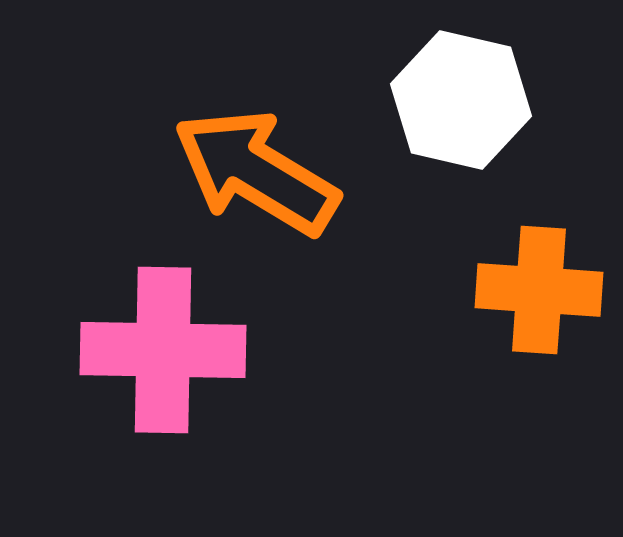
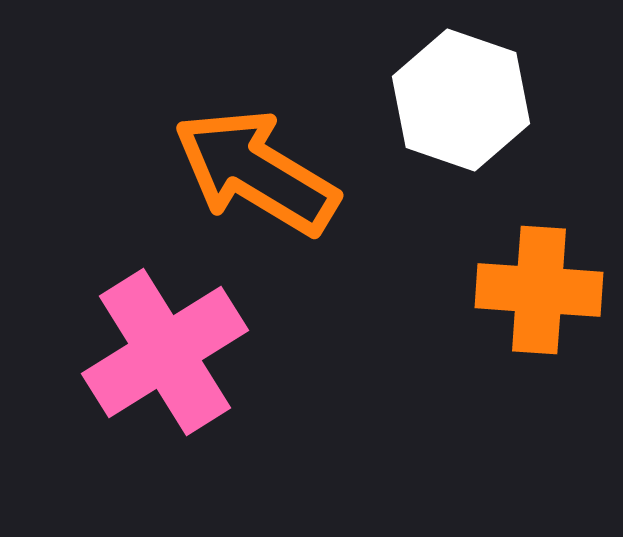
white hexagon: rotated 6 degrees clockwise
pink cross: moved 2 px right, 2 px down; rotated 33 degrees counterclockwise
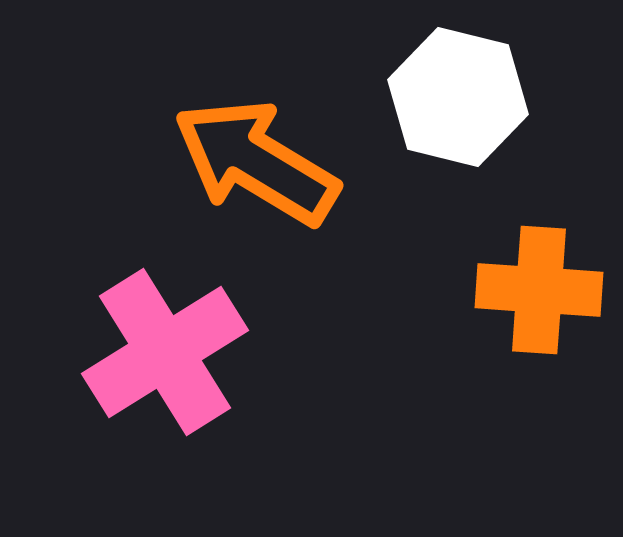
white hexagon: moved 3 px left, 3 px up; rotated 5 degrees counterclockwise
orange arrow: moved 10 px up
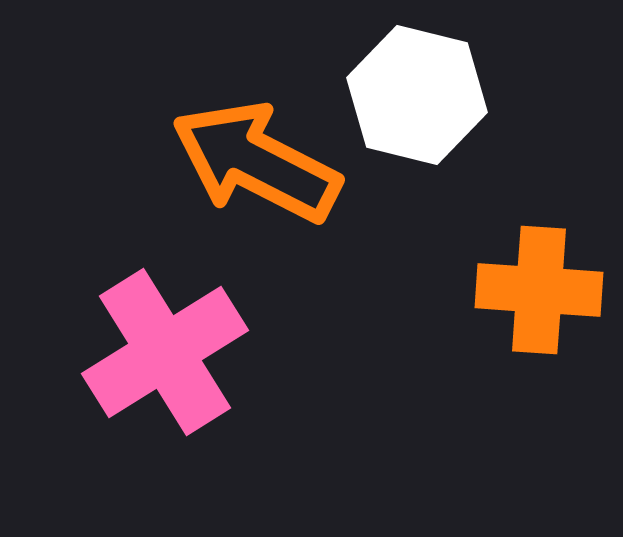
white hexagon: moved 41 px left, 2 px up
orange arrow: rotated 4 degrees counterclockwise
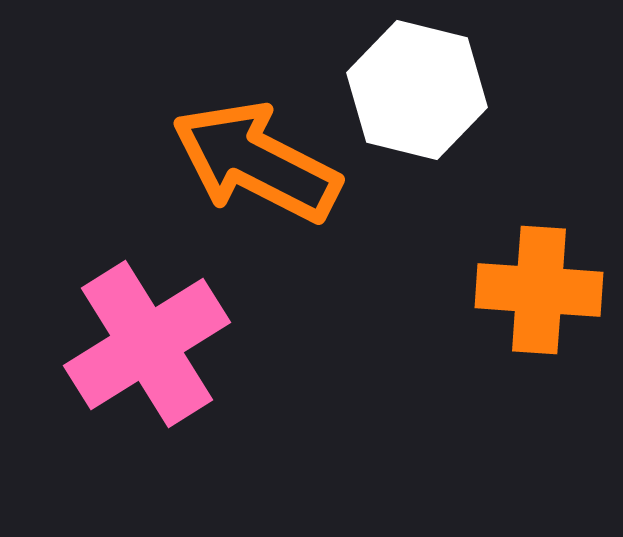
white hexagon: moved 5 px up
pink cross: moved 18 px left, 8 px up
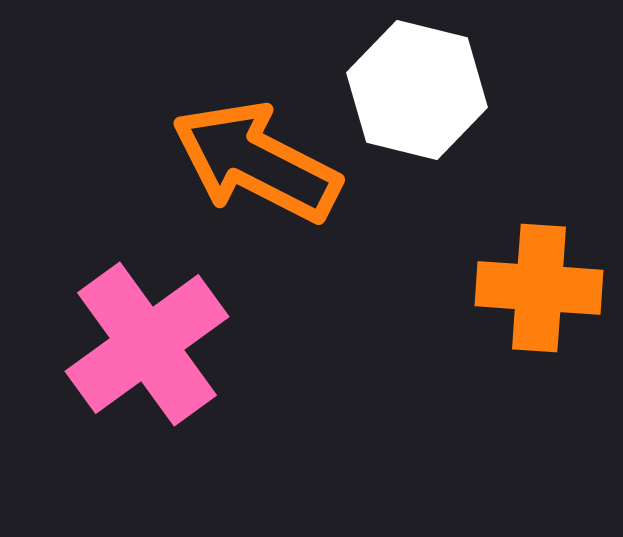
orange cross: moved 2 px up
pink cross: rotated 4 degrees counterclockwise
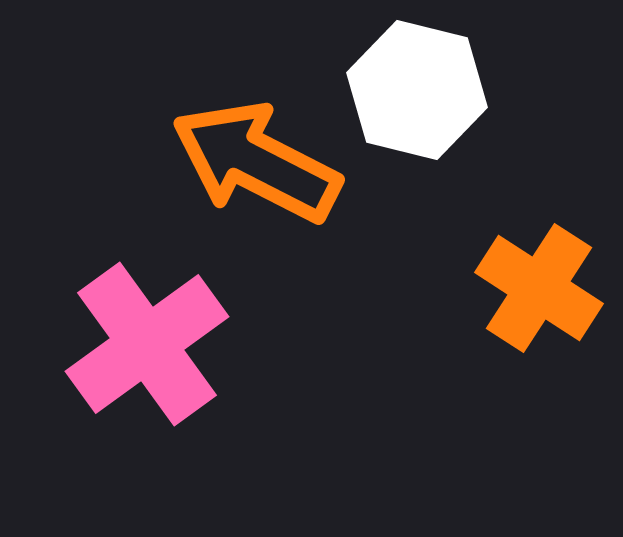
orange cross: rotated 29 degrees clockwise
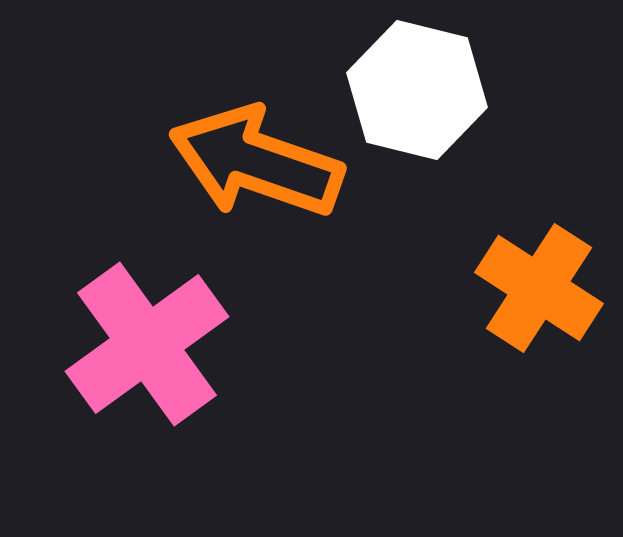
orange arrow: rotated 8 degrees counterclockwise
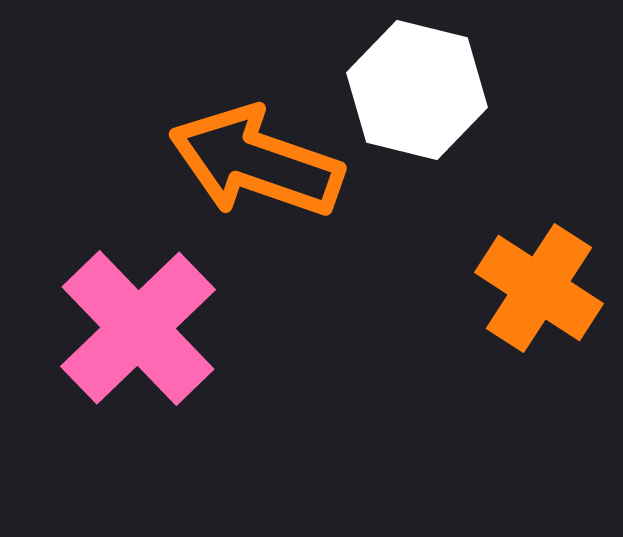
pink cross: moved 9 px left, 16 px up; rotated 8 degrees counterclockwise
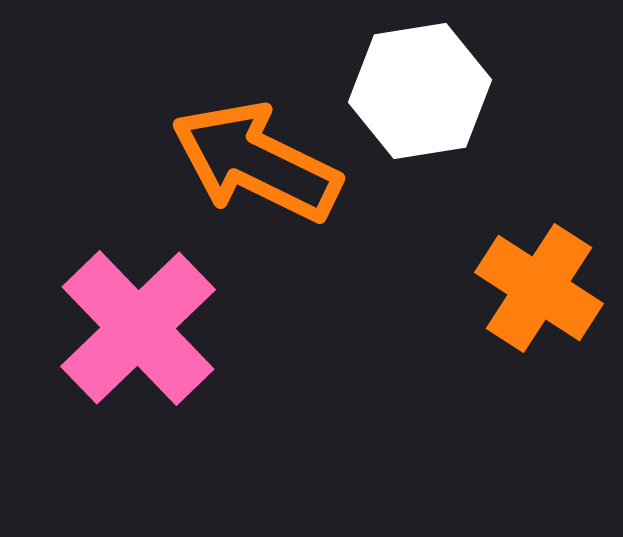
white hexagon: moved 3 px right, 1 px down; rotated 23 degrees counterclockwise
orange arrow: rotated 7 degrees clockwise
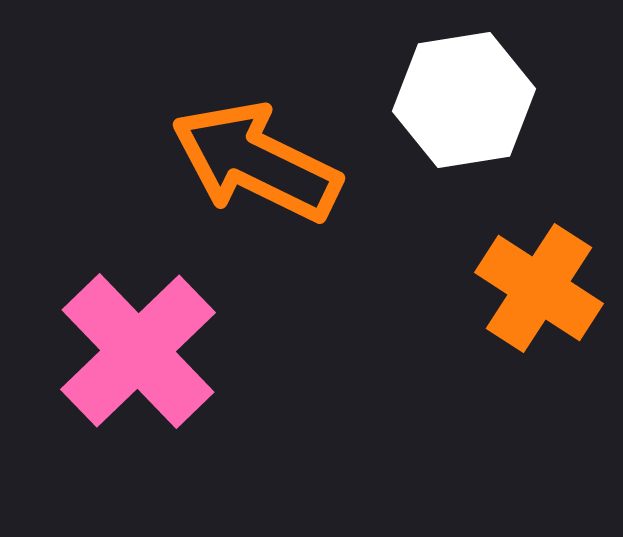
white hexagon: moved 44 px right, 9 px down
pink cross: moved 23 px down
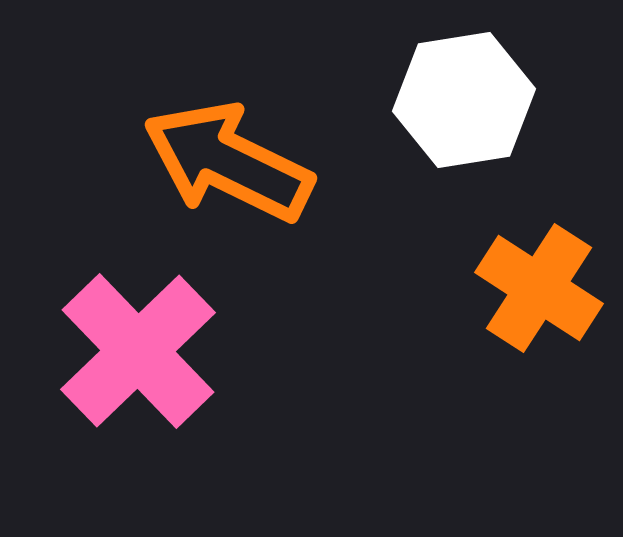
orange arrow: moved 28 px left
